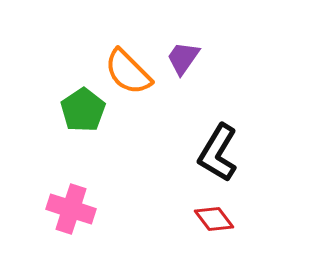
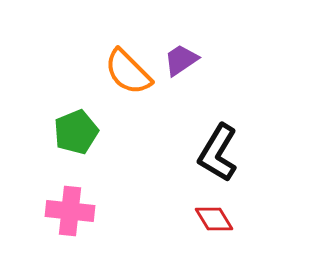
purple trapezoid: moved 2 px left, 2 px down; rotated 21 degrees clockwise
green pentagon: moved 7 px left, 22 px down; rotated 12 degrees clockwise
pink cross: moved 1 px left, 2 px down; rotated 12 degrees counterclockwise
red diamond: rotated 6 degrees clockwise
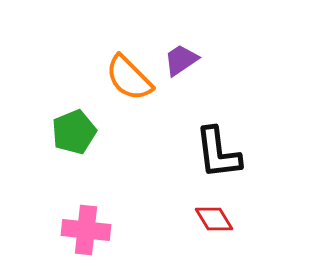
orange semicircle: moved 1 px right, 6 px down
green pentagon: moved 2 px left
black L-shape: rotated 38 degrees counterclockwise
pink cross: moved 16 px right, 19 px down
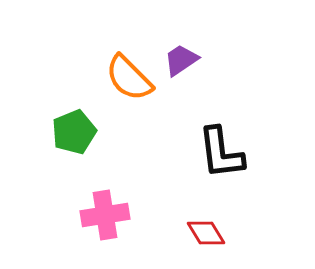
black L-shape: moved 3 px right
red diamond: moved 8 px left, 14 px down
pink cross: moved 19 px right, 15 px up; rotated 15 degrees counterclockwise
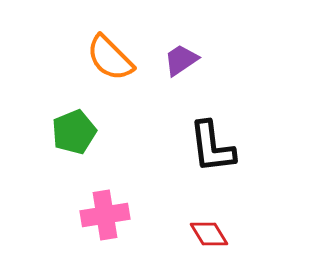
orange semicircle: moved 19 px left, 20 px up
black L-shape: moved 9 px left, 6 px up
red diamond: moved 3 px right, 1 px down
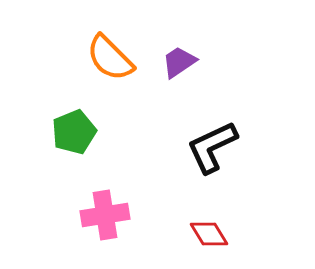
purple trapezoid: moved 2 px left, 2 px down
black L-shape: rotated 72 degrees clockwise
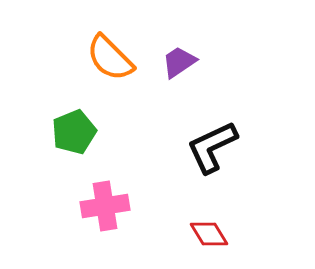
pink cross: moved 9 px up
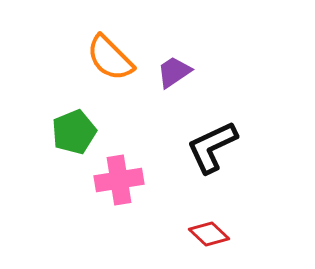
purple trapezoid: moved 5 px left, 10 px down
pink cross: moved 14 px right, 26 px up
red diamond: rotated 15 degrees counterclockwise
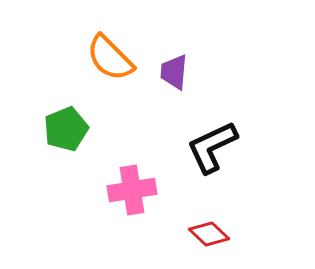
purple trapezoid: rotated 51 degrees counterclockwise
green pentagon: moved 8 px left, 3 px up
pink cross: moved 13 px right, 10 px down
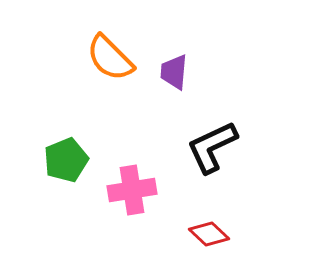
green pentagon: moved 31 px down
